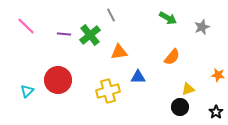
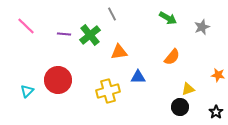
gray line: moved 1 px right, 1 px up
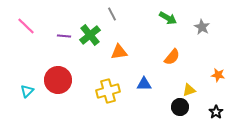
gray star: rotated 21 degrees counterclockwise
purple line: moved 2 px down
blue triangle: moved 6 px right, 7 px down
yellow triangle: moved 1 px right, 1 px down
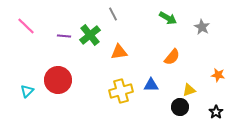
gray line: moved 1 px right
blue triangle: moved 7 px right, 1 px down
yellow cross: moved 13 px right
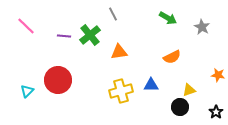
orange semicircle: rotated 24 degrees clockwise
